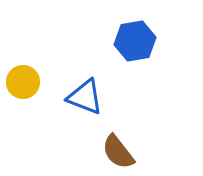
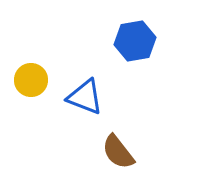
yellow circle: moved 8 px right, 2 px up
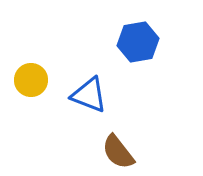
blue hexagon: moved 3 px right, 1 px down
blue triangle: moved 4 px right, 2 px up
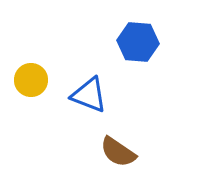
blue hexagon: rotated 15 degrees clockwise
brown semicircle: rotated 18 degrees counterclockwise
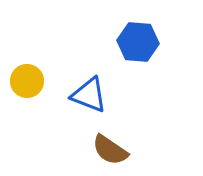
yellow circle: moved 4 px left, 1 px down
brown semicircle: moved 8 px left, 2 px up
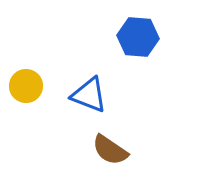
blue hexagon: moved 5 px up
yellow circle: moved 1 px left, 5 px down
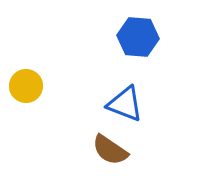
blue triangle: moved 36 px right, 9 px down
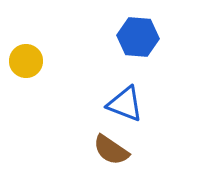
yellow circle: moved 25 px up
brown semicircle: moved 1 px right
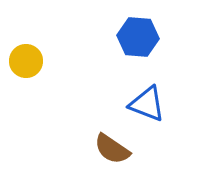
blue triangle: moved 22 px right
brown semicircle: moved 1 px right, 1 px up
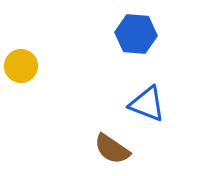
blue hexagon: moved 2 px left, 3 px up
yellow circle: moved 5 px left, 5 px down
